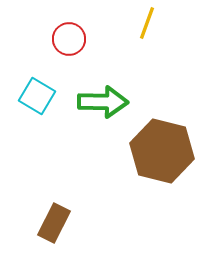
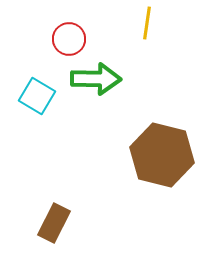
yellow line: rotated 12 degrees counterclockwise
green arrow: moved 7 px left, 23 px up
brown hexagon: moved 4 px down
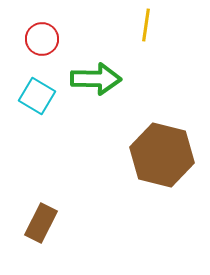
yellow line: moved 1 px left, 2 px down
red circle: moved 27 px left
brown rectangle: moved 13 px left
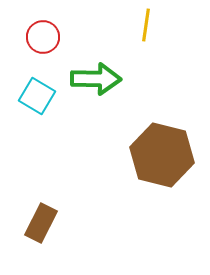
red circle: moved 1 px right, 2 px up
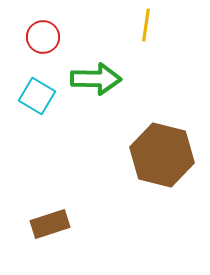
brown rectangle: moved 9 px right, 1 px down; rotated 45 degrees clockwise
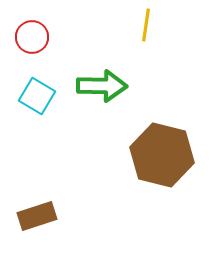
red circle: moved 11 px left
green arrow: moved 6 px right, 7 px down
brown rectangle: moved 13 px left, 8 px up
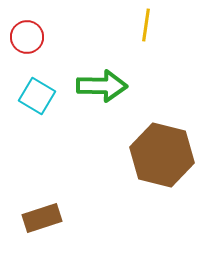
red circle: moved 5 px left
brown rectangle: moved 5 px right, 2 px down
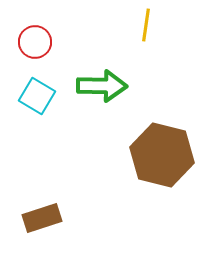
red circle: moved 8 px right, 5 px down
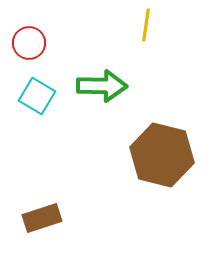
red circle: moved 6 px left, 1 px down
